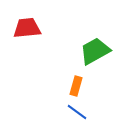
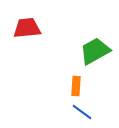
orange rectangle: rotated 12 degrees counterclockwise
blue line: moved 5 px right
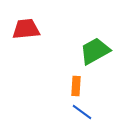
red trapezoid: moved 1 px left, 1 px down
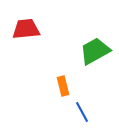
orange rectangle: moved 13 px left; rotated 18 degrees counterclockwise
blue line: rotated 25 degrees clockwise
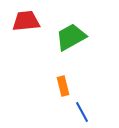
red trapezoid: moved 8 px up
green trapezoid: moved 24 px left, 14 px up
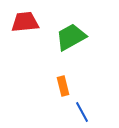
red trapezoid: moved 1 px left, 1 px down
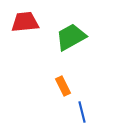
orange rectangle: rotated 12 degrees counterclockwise
blue line: rotated 15 degrees clockwise
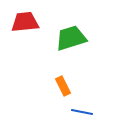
green trapezoid: moved 1 px down; rotated 12 degrees clockwise
blue line: rotated 65 degrees counterclockwise
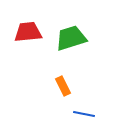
red trapezoid: moved 3 px right, 10 px down
blue line: moved 2 px right, 2 px down
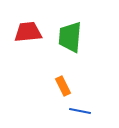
green trapezoid: moved 1 px left, 1 px up; rotated 68 degrees counterclockwise
blue line: moved 4 px left, 3 px up
